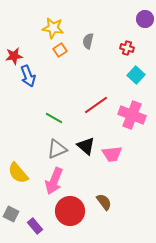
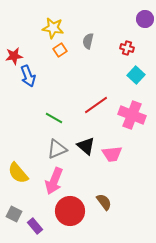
gray square: moved 3 px right
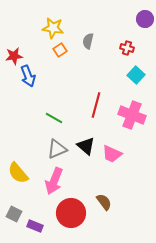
red line: rotated 40 degrees counterclockwise
pink trapezoid: rotated 30 degrees clockwise
red circle: moved 1 px right, 2 px down
purple rectangle: rotated 28 degrees counterclockwise
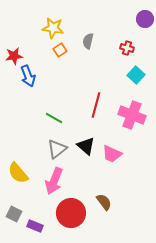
gray triangle: rotated 15 degrees counterclockwise
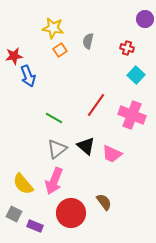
red line: rotated 20 degrees clockwise
yellow semicircle: moved 5 px right, 11 px down
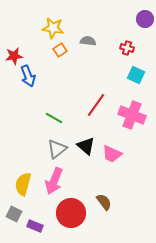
gray semicircle: rotated 84 degrees clockwise
cyan square: rotated 18 degrees counterclockwise
yellow semicircle: rotated 55 degrees clockwise
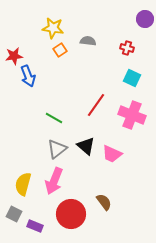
cyan square: moved 4 px left, 3 px down
red circle: moved 1 px down
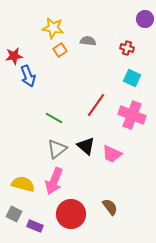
yellow semicircle: rotated 90 degrees clockwise
brown semicircle: moved 6 px right, 5 px down
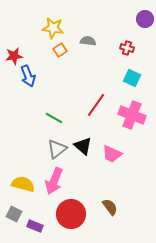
black triangle: moved 3 px left
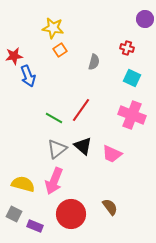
gray semicircle: moved 6 px right, 21 px down; rotated 98 degrees clockwise
red line: moved 15 px left, 5 px down
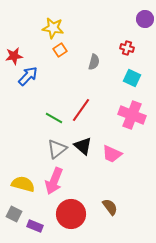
blue arrow: rotated 115 degrees counterclockwise
